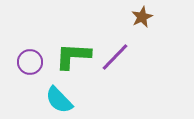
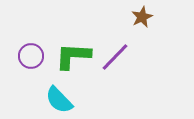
purple circle: moved 1 px right, 6 px up
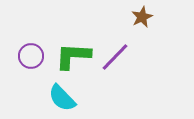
cyan semicircle: moved 3 px right, 2 px up
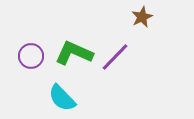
green L-shape: moved 1 px right, 3 px up; rotated 21 degrees clockwise
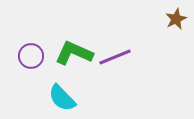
brown star: moved 34 px right, 2 px down
purple line: rotated 24 degrees clockwise
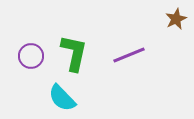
green L-shape: rotated 78 degrees clockwise
purple line: moved 14 px right, 2 px up
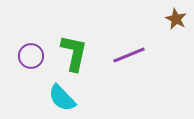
brown star: rotated 20 degrees counterclockwise
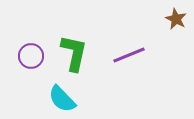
cyan semicircle: moved 1 px down
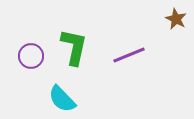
green L-shape: moved 6 px up
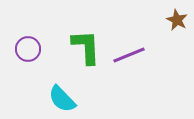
brown star: moved 1 px right, 1 px down
green L-shape: moved 12 px right; rotated 15 degrees counterclockwise
purple circle: moved 3 px left, 7 px up
